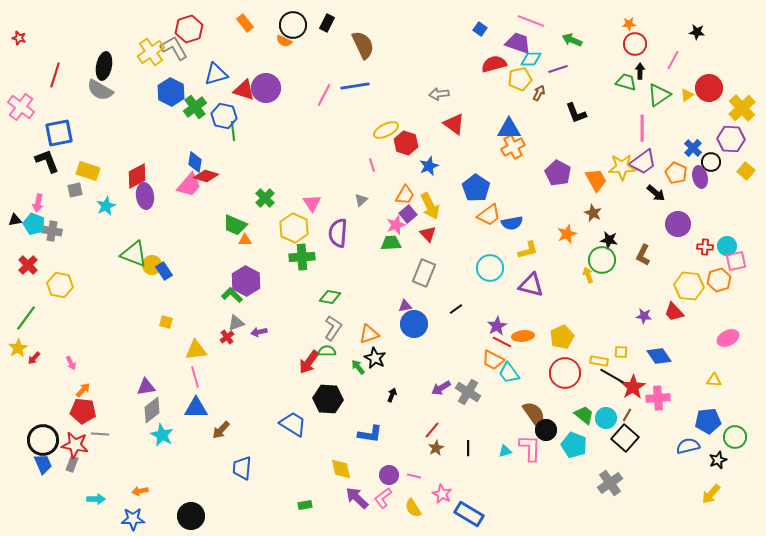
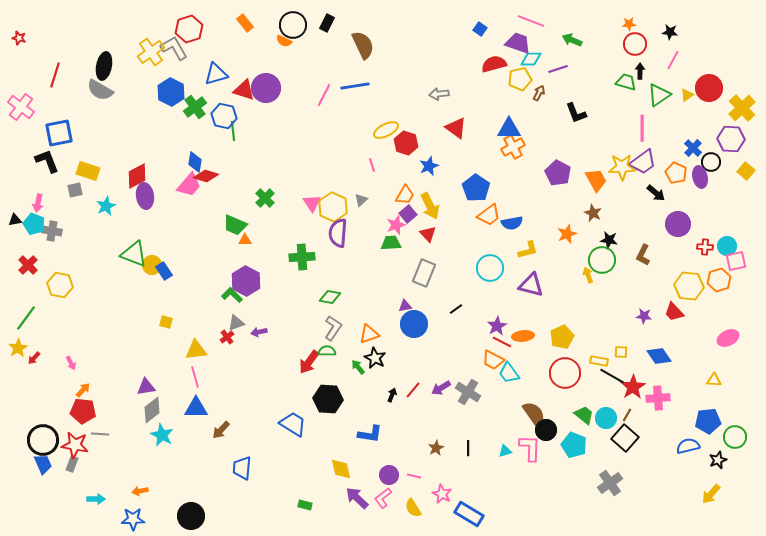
black star at (697, 32): moved 27 px left
red triangle at (454, 124): moved 2 px right, 4 px down
yellow hexagon at (294, 228): moved 39 px right, 21 px up
red line at (432, 430): moved 19 px left, 40 px up
green rectangle at (305, 505): rotated 24 degrees clockwise
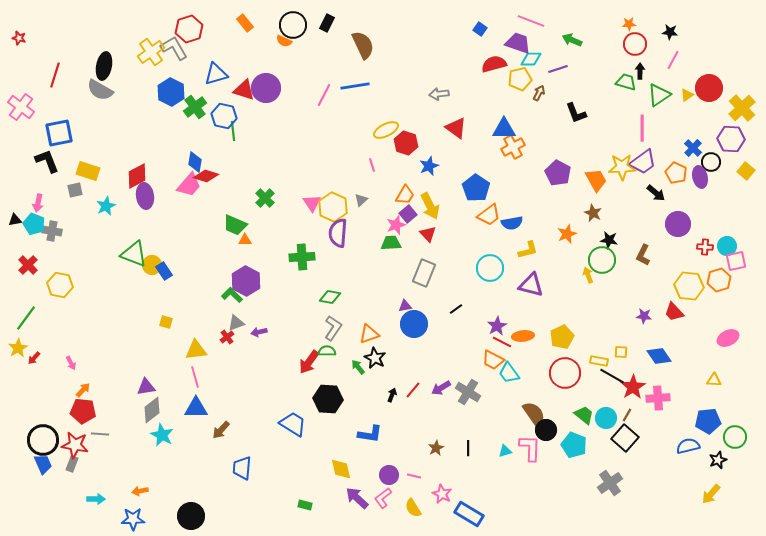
blue triangle at (509, 129): moved 5 px left
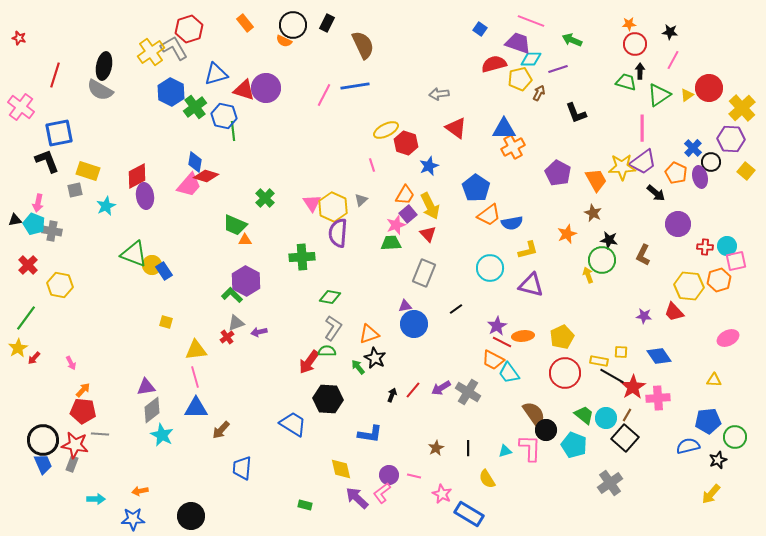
pink L-shape at (383, 498): moved 1 px left, 5 px up
yellow semicircle at (413, 508): moved 74 px right, 29 px up
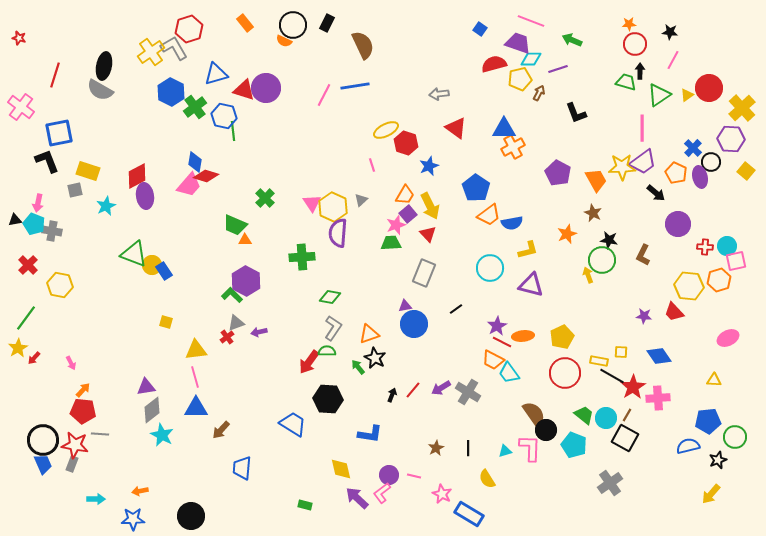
black square at (625, 438): rotated 12 degrees counterclockwise
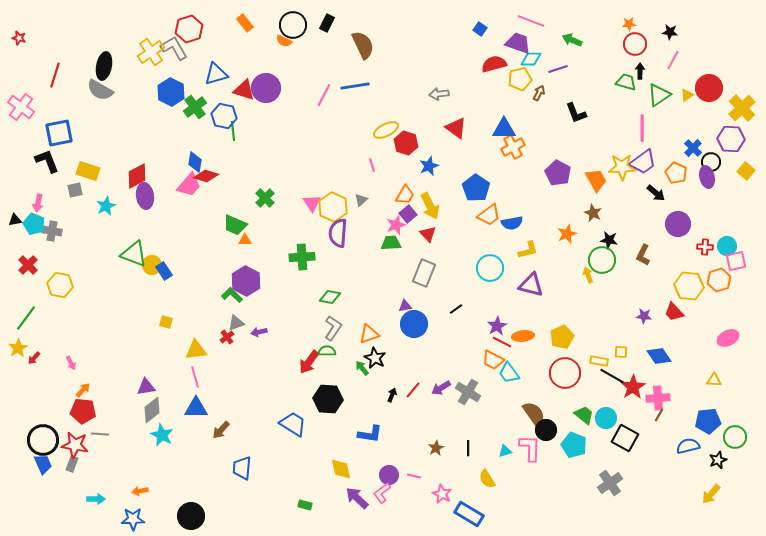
purple ellipse at (700, 177): moved 7 px right
green arrow at (358, 367): moved 4 px right, 1 px down
brown line at (627, 415): moved 32 px right
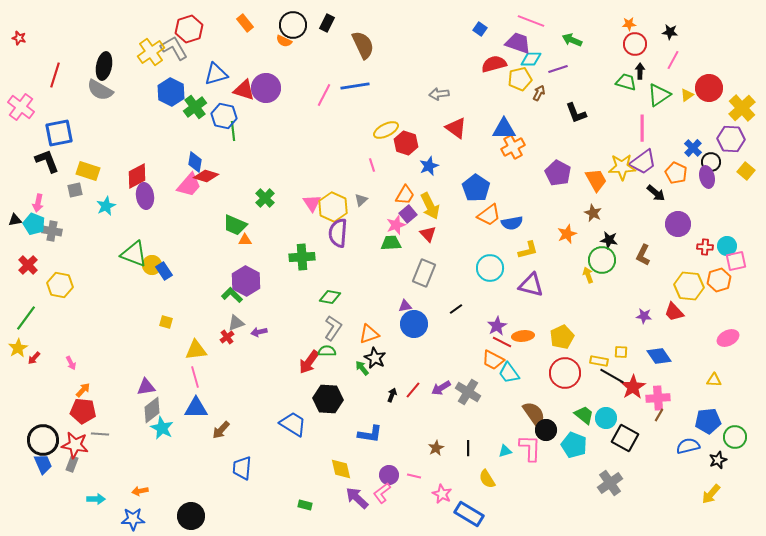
cyan star at (162, 435): moved 7 px up
